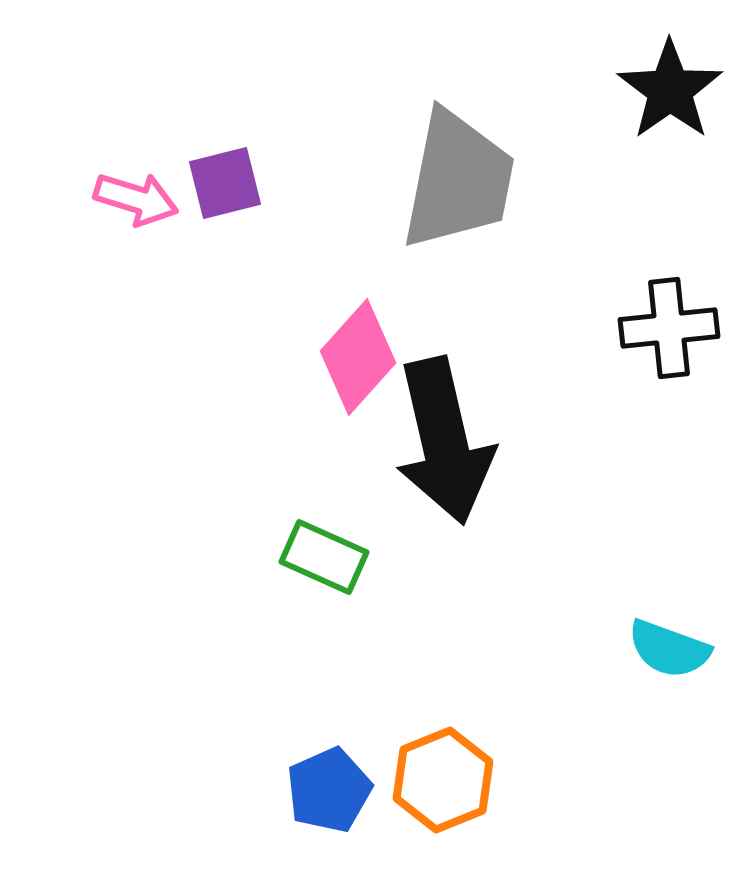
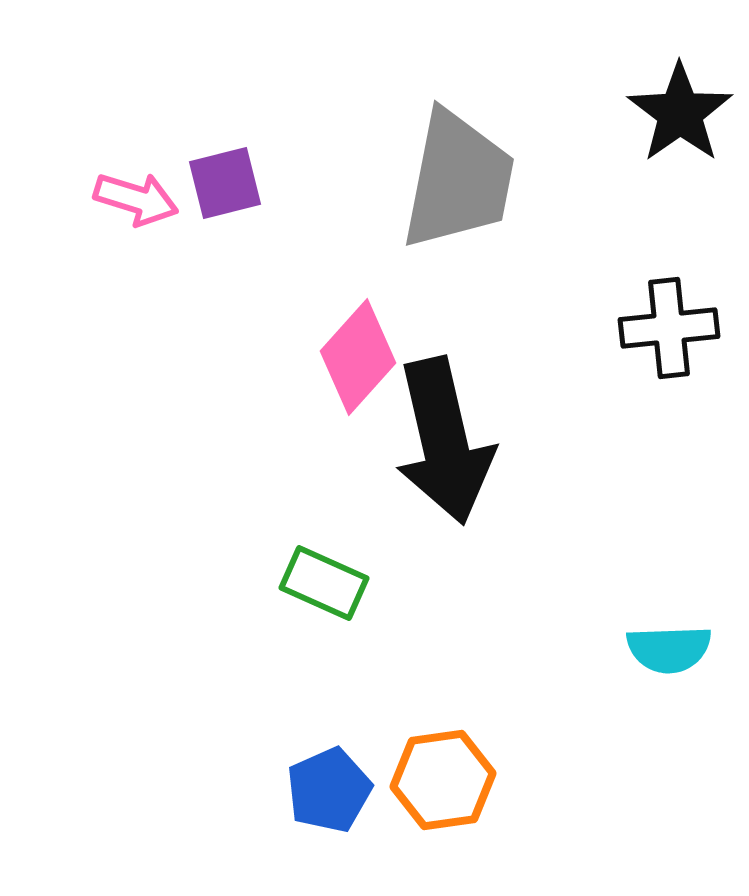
black star: moved 10 px right, 23 px down
green rectangle: moved 26 px down
cyan semicircle: rotated 22 degrees counterclockwise
orange hexagon: rotated 14 degrees clockwise
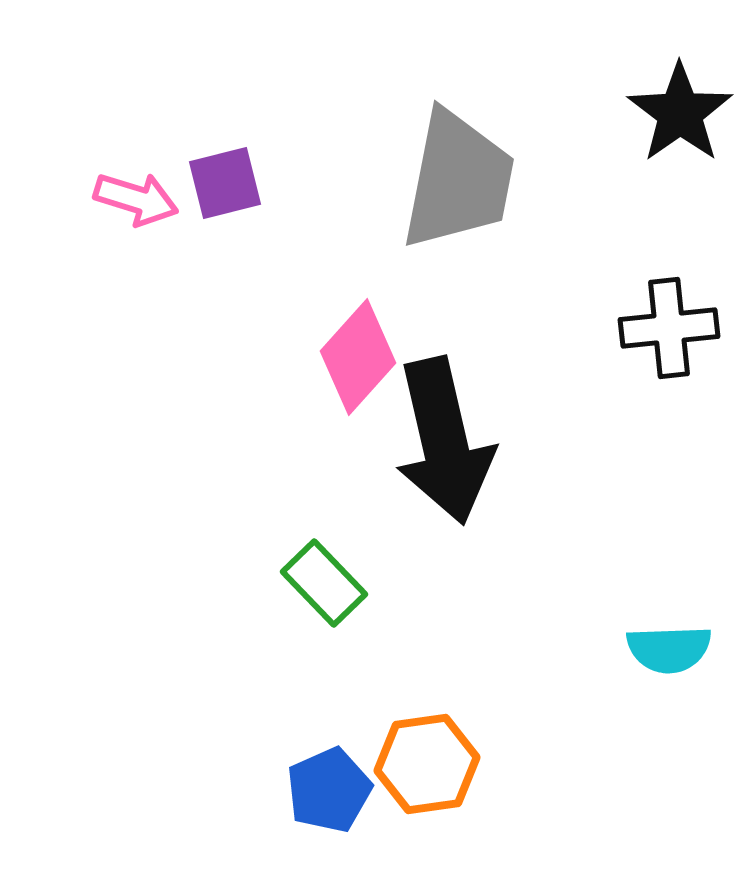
green rectangle: rotated 22 degrees clockwise
orange hexagon: moved 16 px left, 16 px up
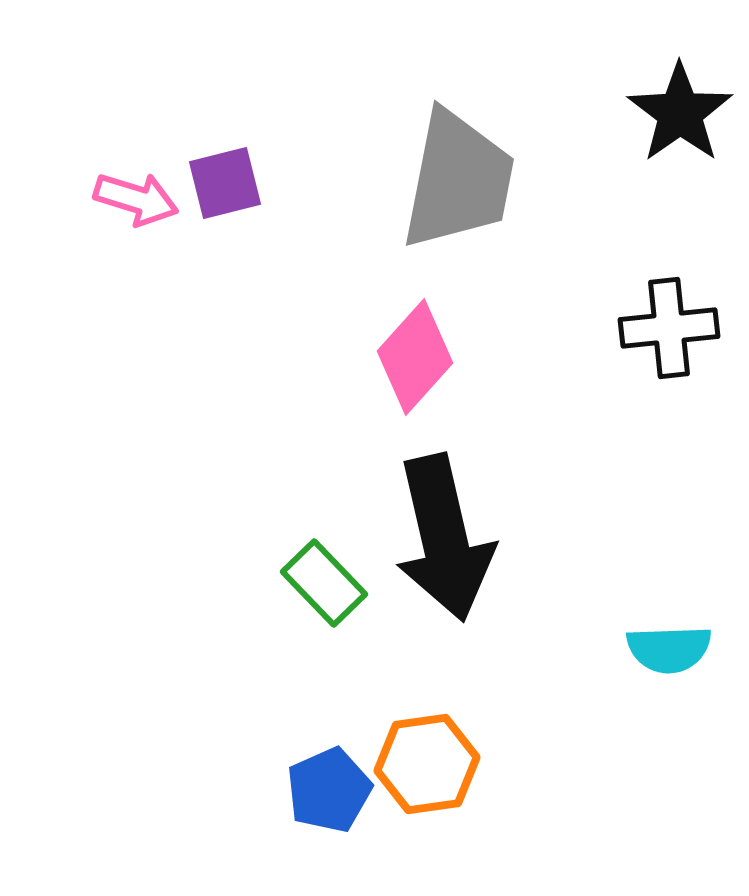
pink diamond: moved 57 px right
black arrow: moved 97 px down
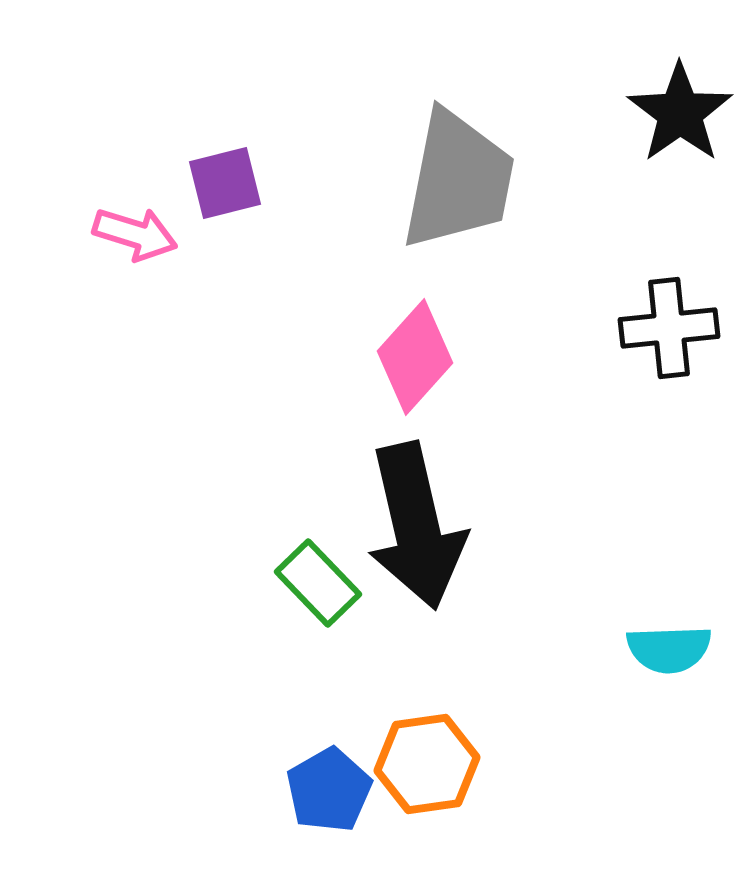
pink arrow: moved 1 px left, 35 px down
black arrow: moved 28 px left, 12 px up
green rectangle: moved 6 px left
blue pentagon: rotated 6 degrees counterclockwise
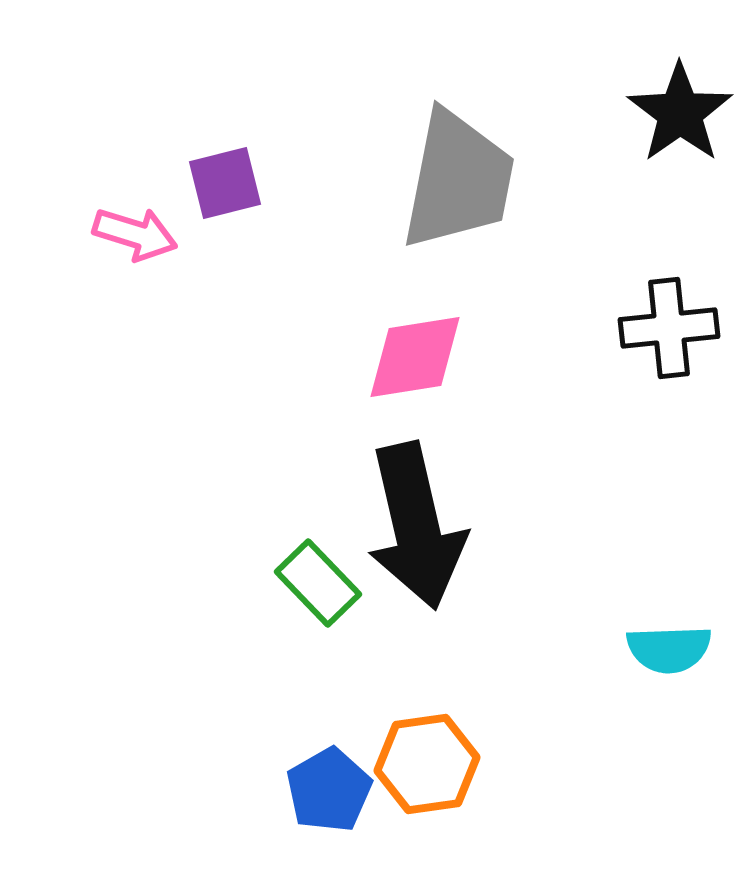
pink diamond: rotated 39 degrees clockwise
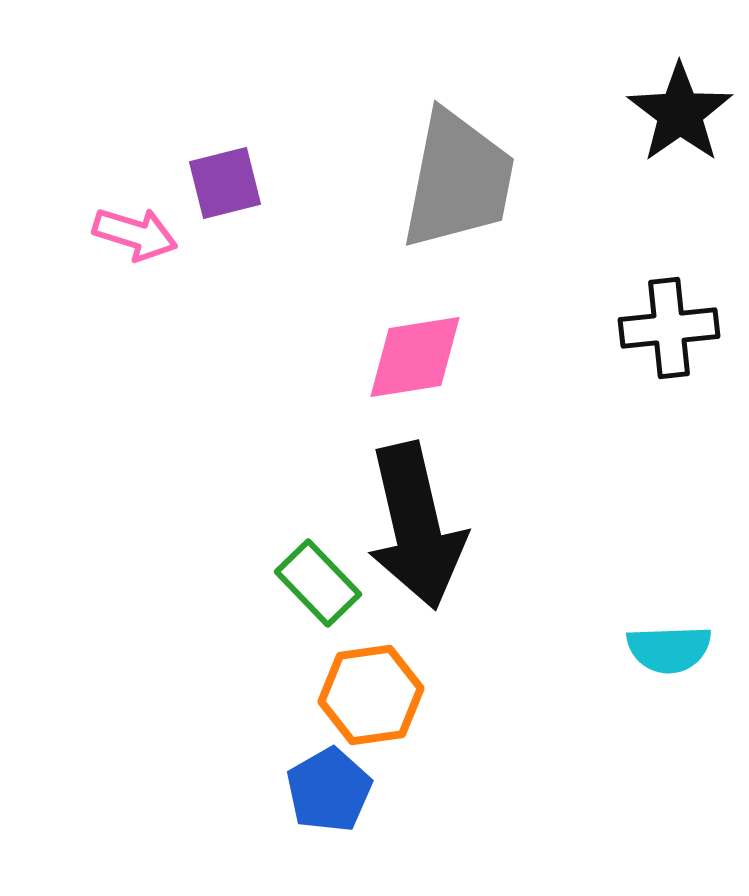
orange hexagon: moved 56 px left, 69 px up
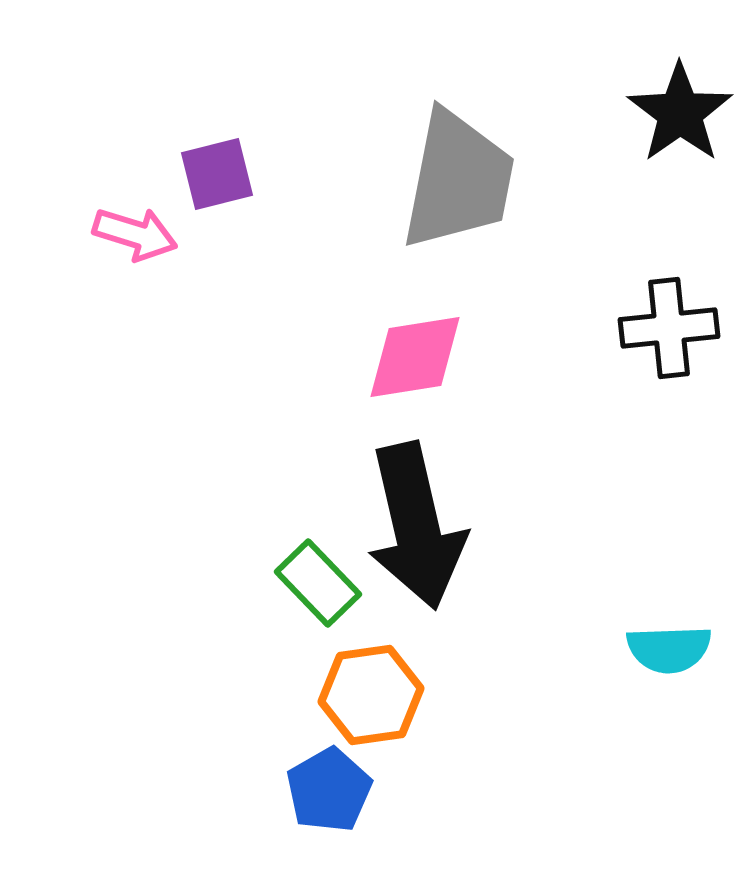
purple square: moved 8 px left, 9 px up
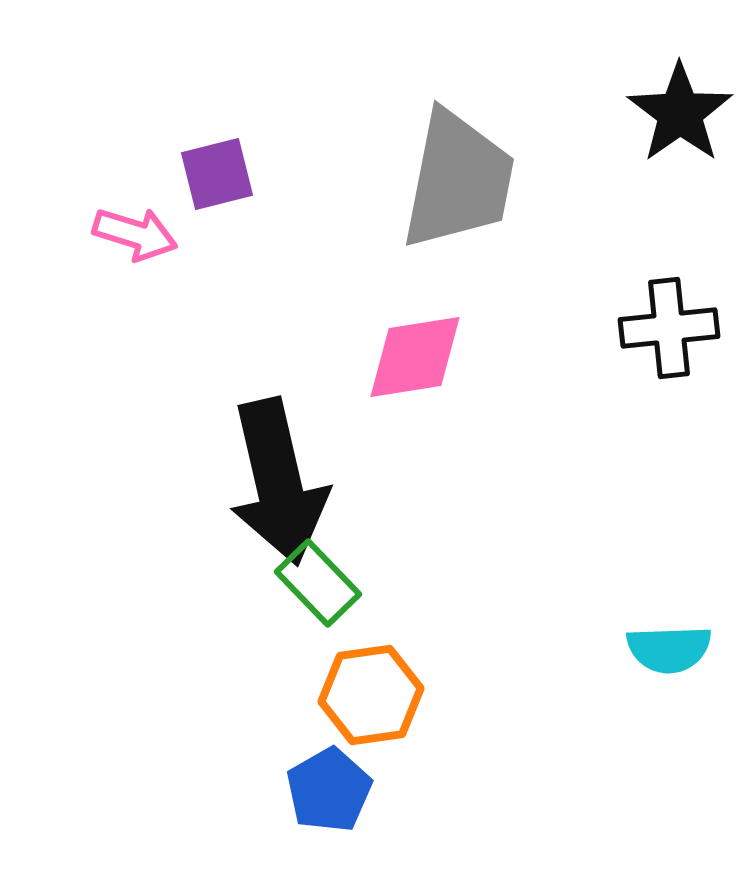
black arrow: moved 138 px left, 44 px up
